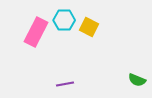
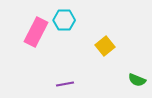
yellow square: moved 16 px right, 19 px down; rotated 24 degrees clockwise
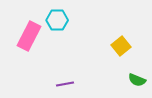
cyan hexagon: moved 7 px left
pink rectangle: moved 7 px left, 4 px down
yellow square: moved 16 px right
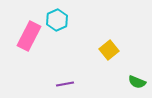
cyan hexagon: rotated 25 degrees counterclockwise
yellow square: moved 12 px left, 4 px down
green semicircle: moved 2 px down
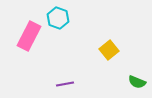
cyan hexagon: moved 1 px right, 2 px up; rotated 15 degrees counterclockwise
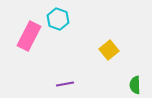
cyan hexagon: moved 1 px down
green semicircle: moved 2 px left, 3 px down; rotated 66 degrees clockwise
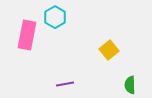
cyan hexagon: moved 3 px left, 2 px up; rotated 10 degrees clockwise
pink rectangle: moved 2 px left, 1 px up; rotated 16 degrees counterclockwise
green semicircle: moved 5 px left
